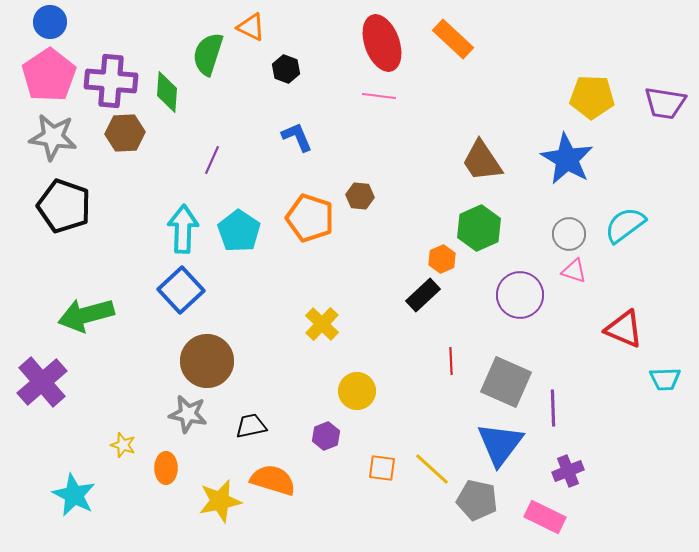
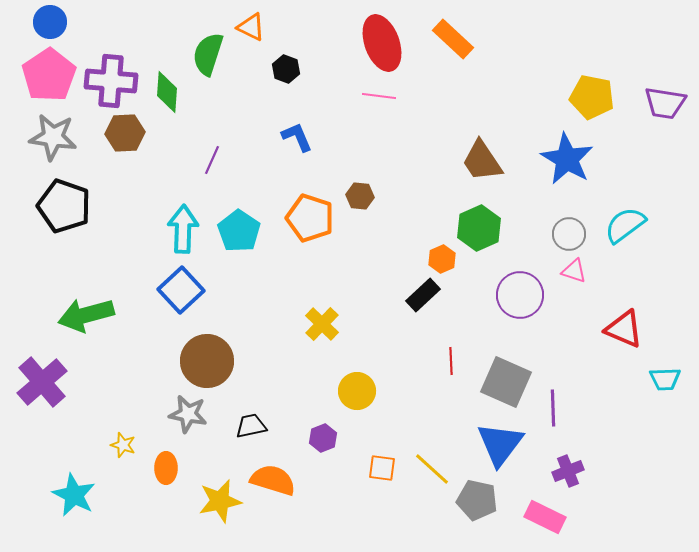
yellow pentagon at (592, 97): rotated 9 degrees clockwise
purple hexagon at (326, 436): moved 3 px left, 2 px down
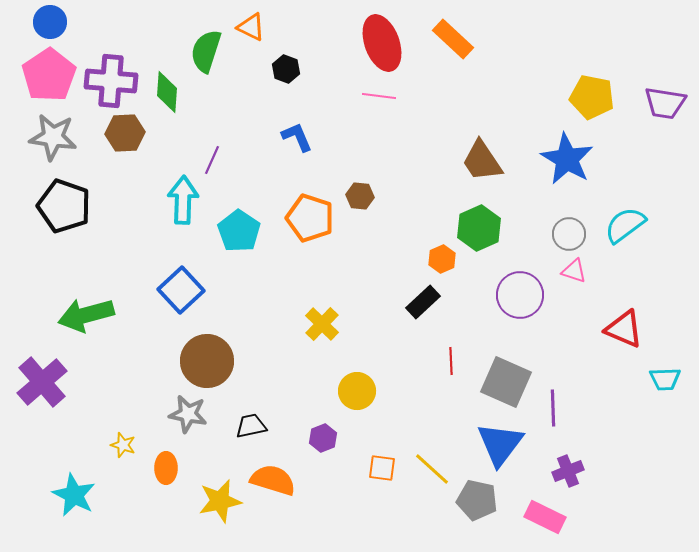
green semicircle at (208, 54): moved 2 px left, 3 px up
cyan arrow at (183, 229): moved 29 px up
black rectangle at (423, 295): moved 7 px down
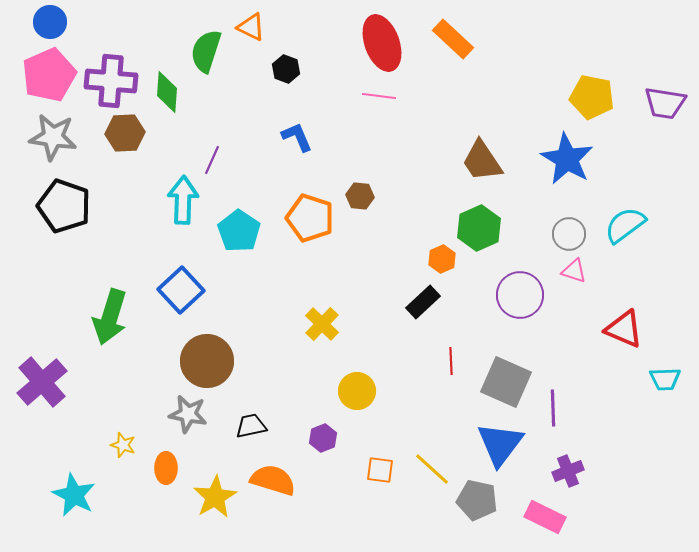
pink pentagon at (49, 75): rotated 10 degrees clockwise
green arrow at (86, 315): moved 24 px right, 2 px down; rotated 58 degrees counterclockwise
orange square at (382, 468): moved 2 px left, 2 px down
yellow star at (220, 501): moved 5 px left, 4 px up; rotated 18 degrees counterclockwise
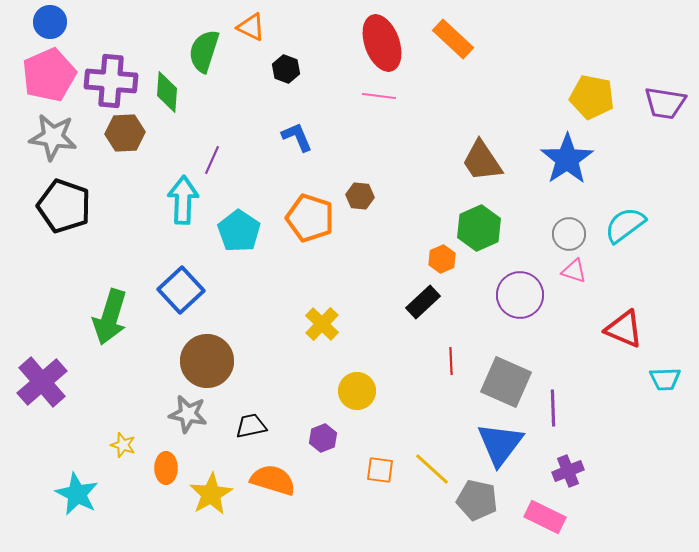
green semicircle at (206, 51): moved 2 px left
blue star at (567, 159): rotated 8 degrees clockwise
cyan star at (74, 495): moved 3 px right, 1 px up
yellow star at (215, 497): moved 4 px left, 3 px up
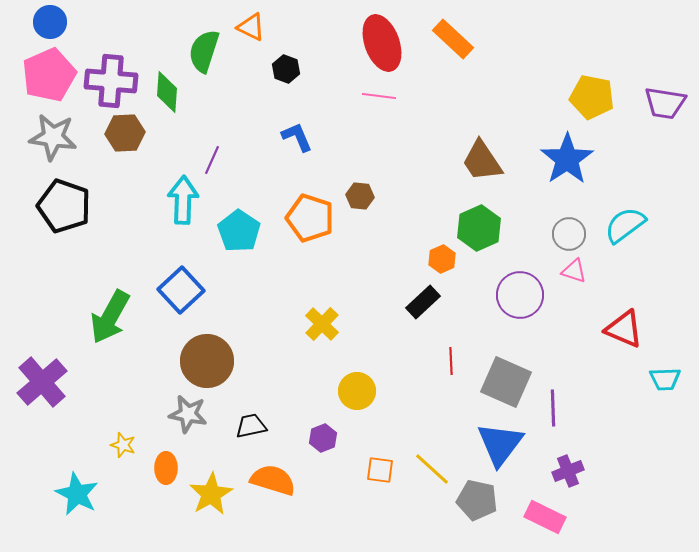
green arrow at (110, 317): rotated 12 degrees clockwise
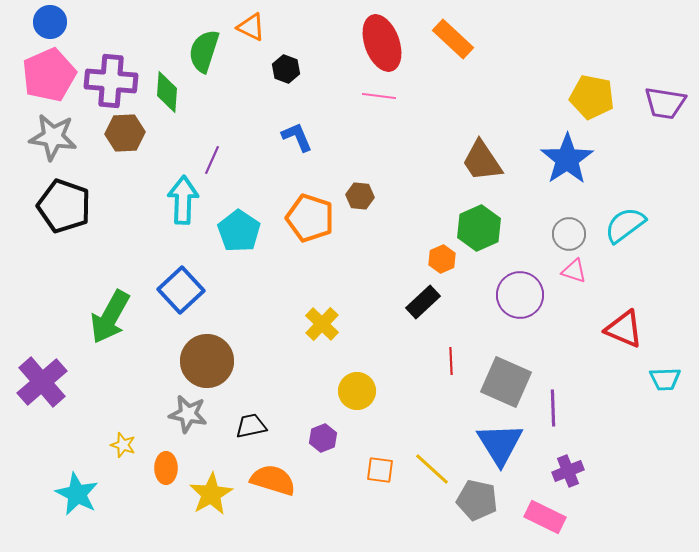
blue triangle at (500, 444): rotated 9 degrees counterclockwise
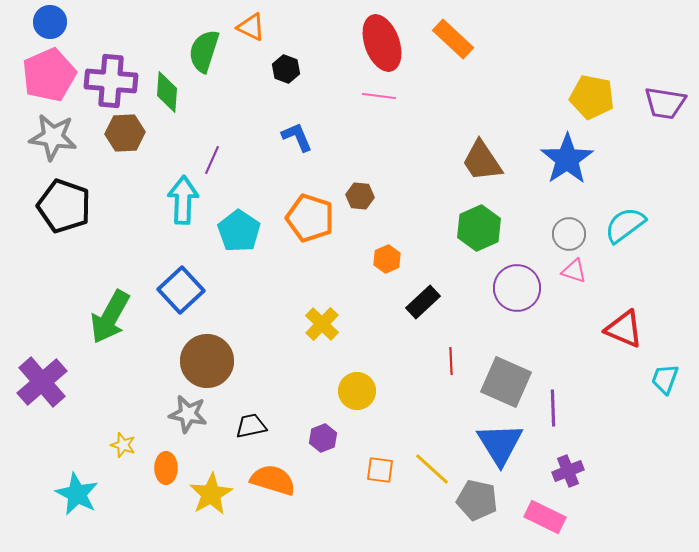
orange hexagon at (442, 259): moved 55 px left
purple circle at (520, 295): moved 3 px left, 7 px up
cyan trapezoid at (665, 379): rotated 112 degrees clockwise
